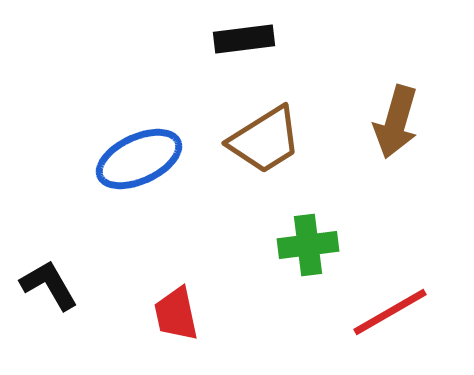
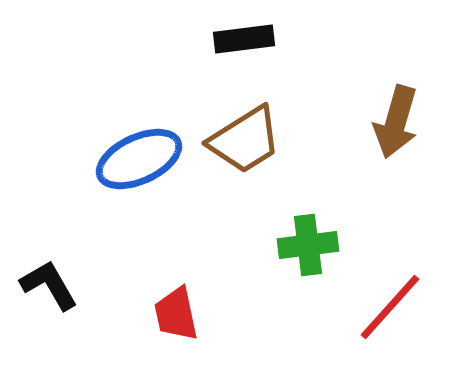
brown trapezoid: moved 20 px left
red line: moved 5 px up; rotated 18 degrees counterclockwise
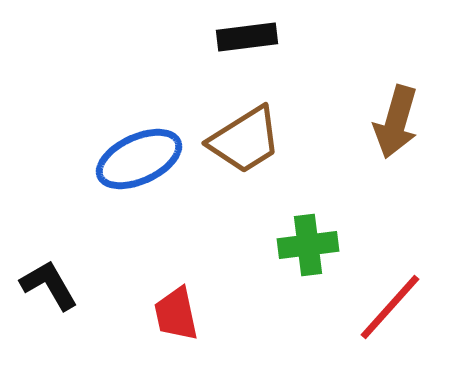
black rectangle: moved 3 px right, 2 px up
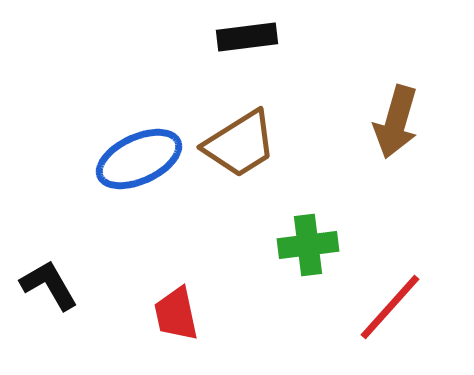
brown trapezoid: moved 5 px left, 4 px down
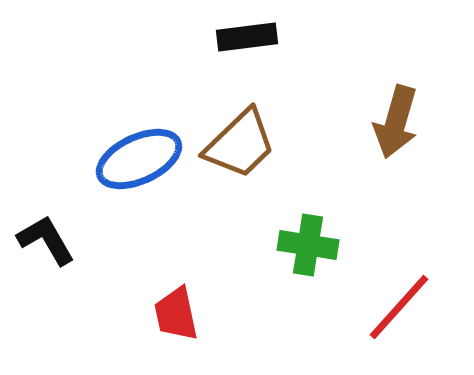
brown trapezoid: rotated 12 degrees counterclockwise
green cross: rotated 16 degrees clockwise
black L-shape: moved 3 px left, 45 px up
red line: moved 9 px right
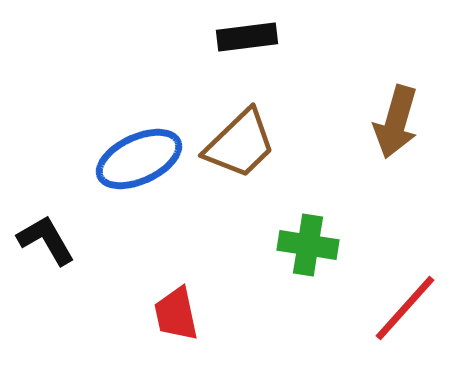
red line: moved 6 px right, 1 px down
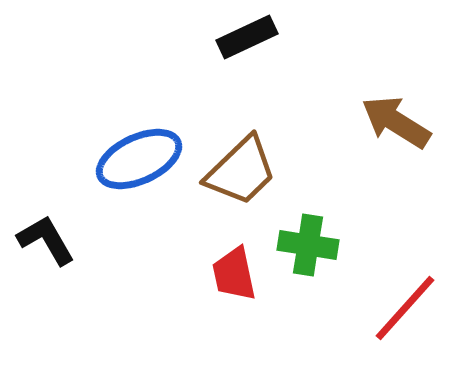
black rectangle: rotated 18 degrees counterclockwise
brown arrow: rotated 106 degrees clockwise
brown trapezoid: moved 1 px right, 27 px down
red trapezoid: moved 58 px right, 40 px up
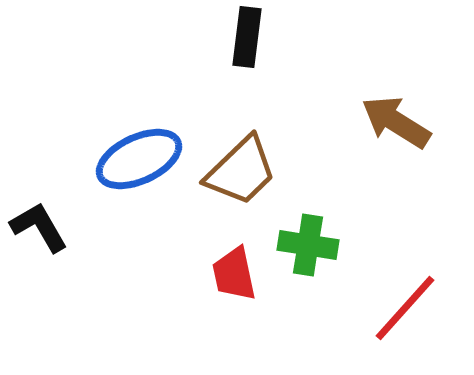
black rectangle: rotated 58 degrees counterclockwise
black L-shape: moved 7 px left, 13 px up
